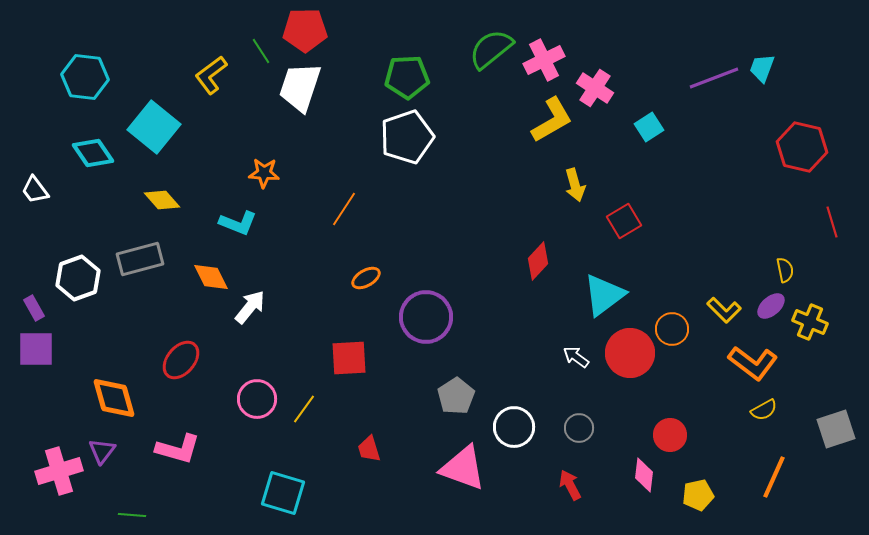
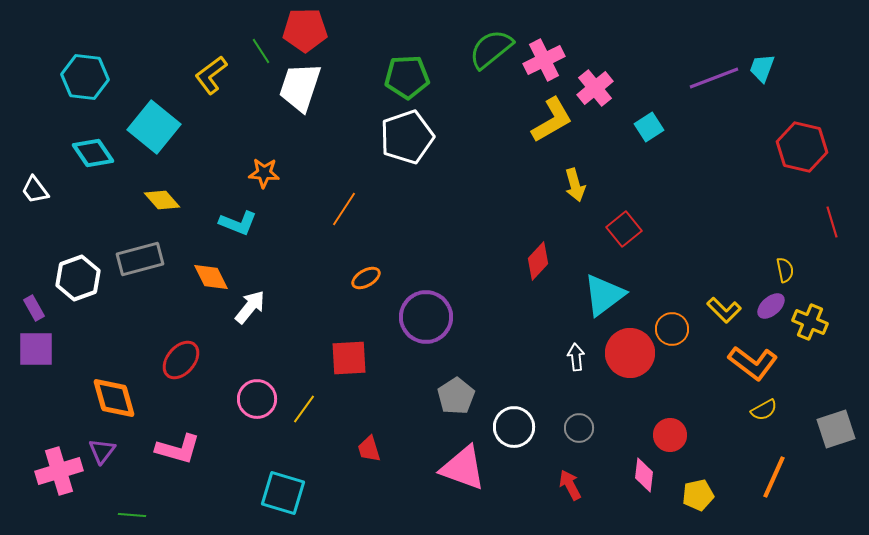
pink cross at (595, 88): rotated 18 degrees clockwise
red square at (624, 221): moved 8 px down; rotated 8 degrees counterclockwise
white arrow at (576, 357): rotated 48 degrees clockwise
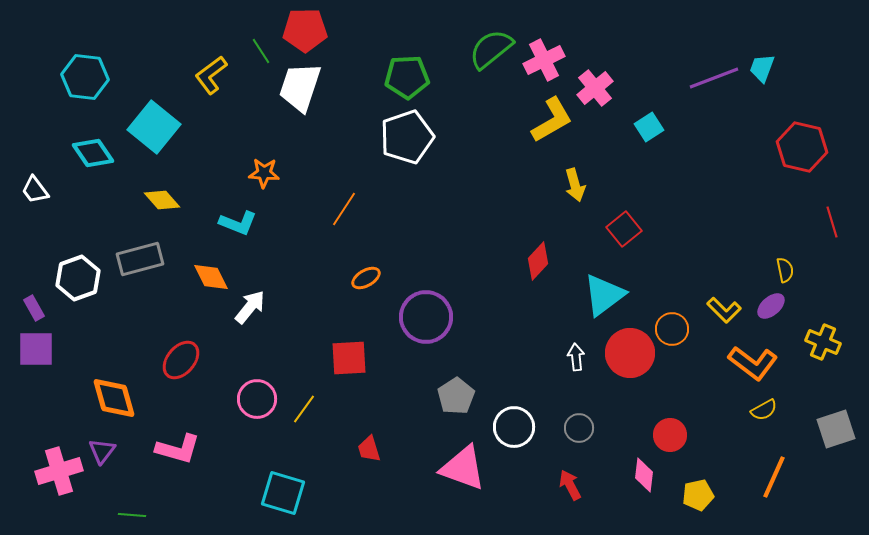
yellow cross at (810, 322): moved 13 px right, 20 px down
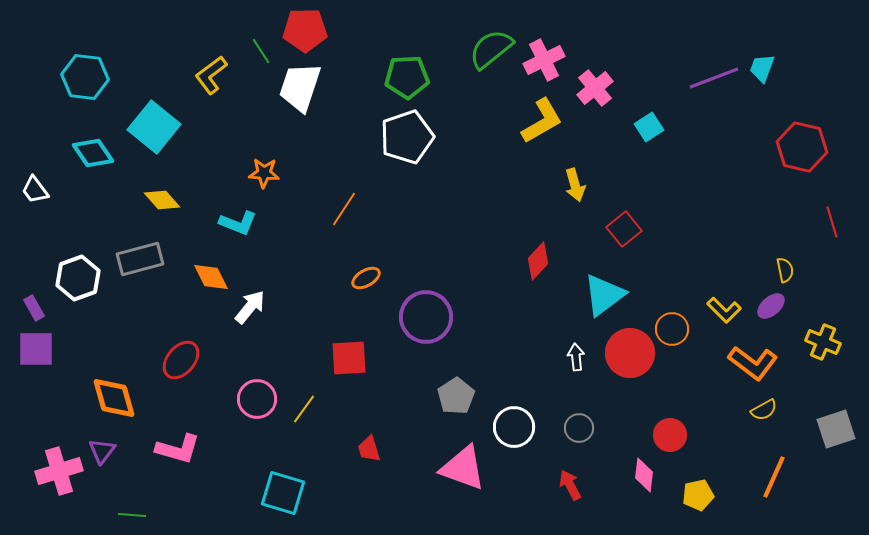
yellow L-shape at (552, 120): moved 10 px left, 1 px down
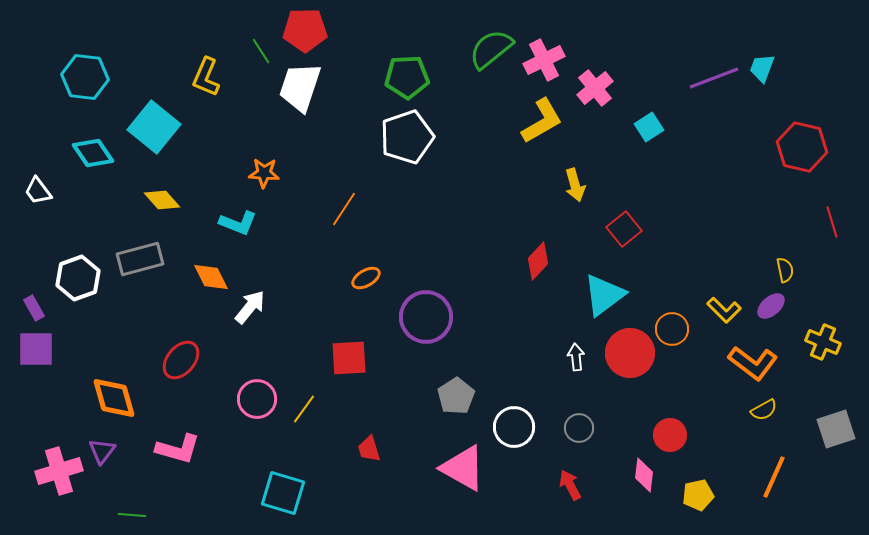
yellow L-shape at (211, 75): moved 5 px left, 2 px down; rotated 30 degrees counterclockwise
white trapezoid at (35, 190): moved 3 px right, 1 px down
pink triangle at (463, 468): rotated 9 degrees clockwise
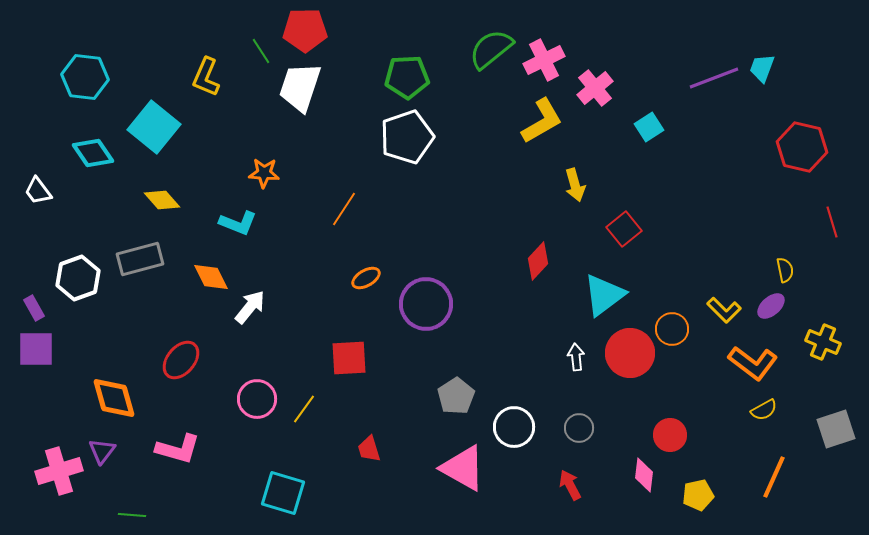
purple circle at (426, 317): moved 13 px up
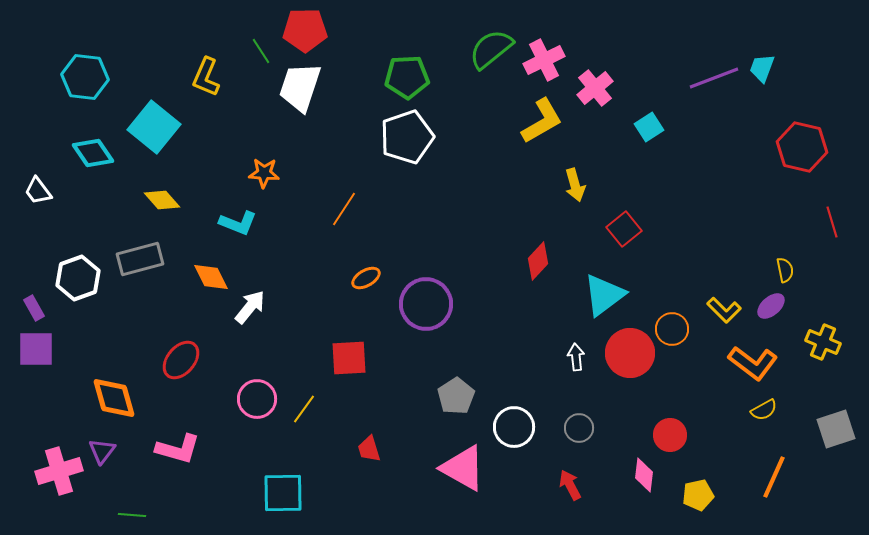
cyan square at (283, 493): rotated 18 degrees counterclockwise
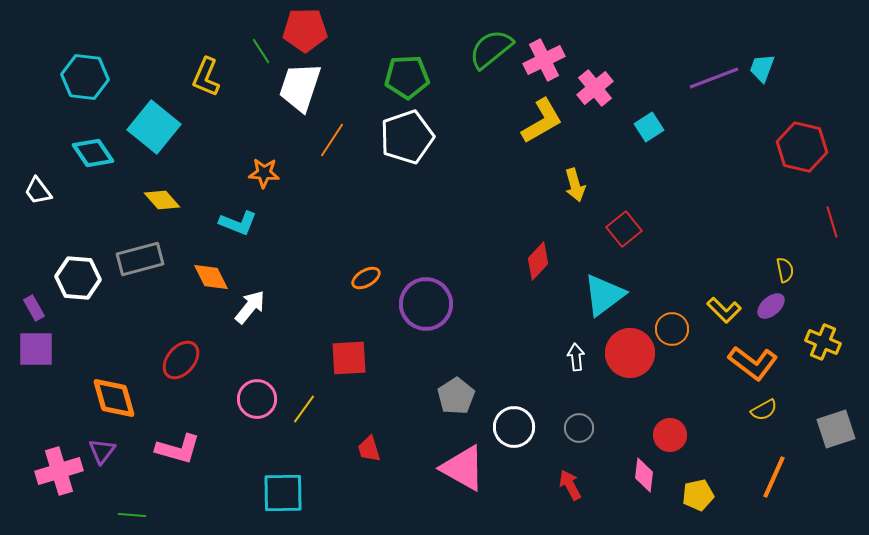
orange line at (344, 209): moved 12 px left, 69 px up
white hexagon at (78, 278): rotated 24 degrees clockwise
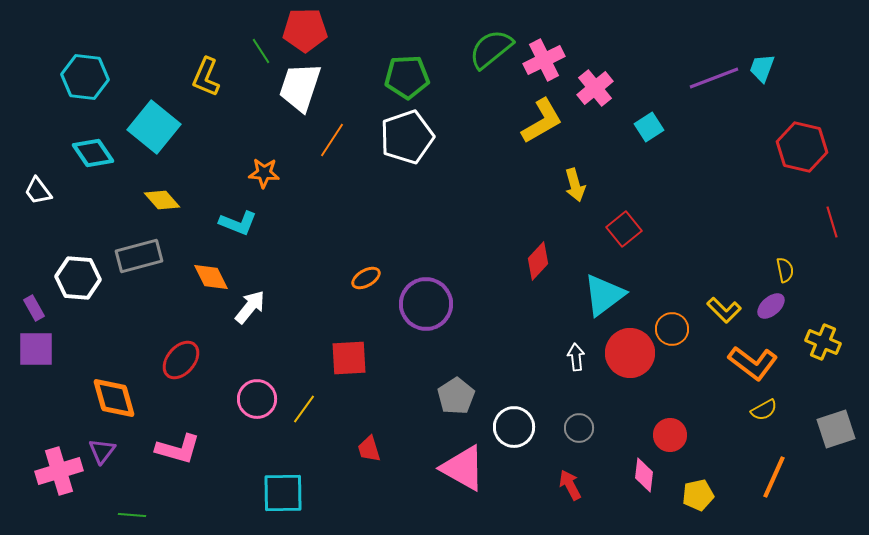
gray rectangle at (140, 259): moved 1 px left, 3 px up
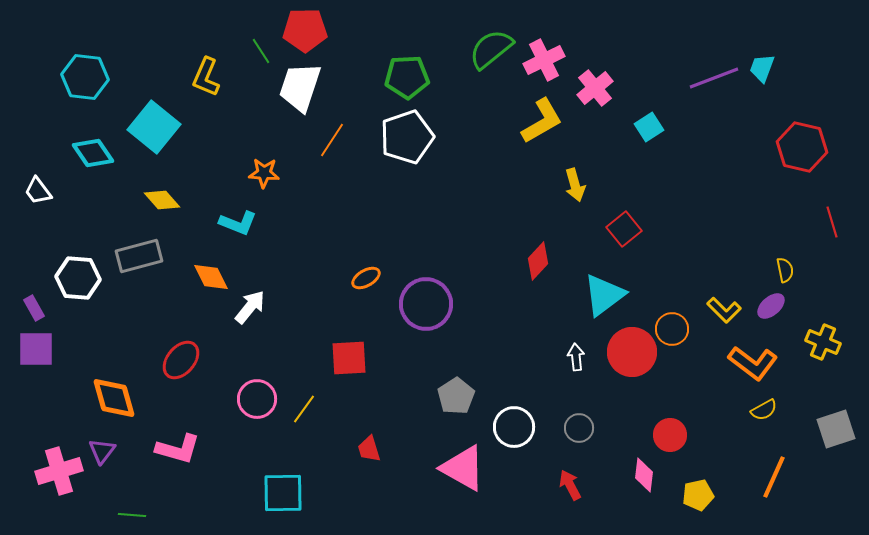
red circle at (630, 353): moved 2 px right, 1 px up
